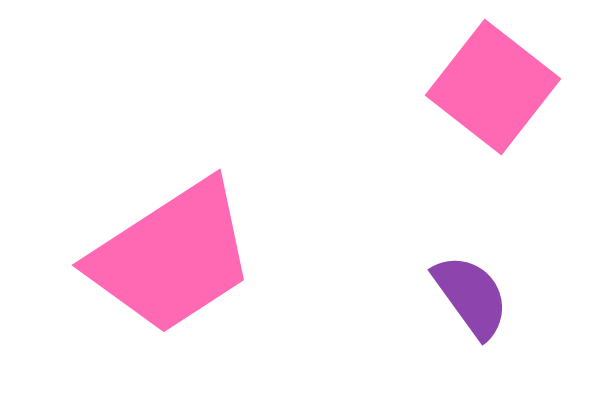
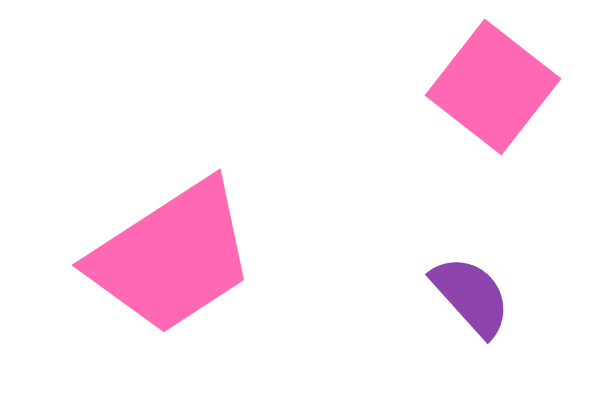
purple semicircle: rotated 6 degrees counterclockwise
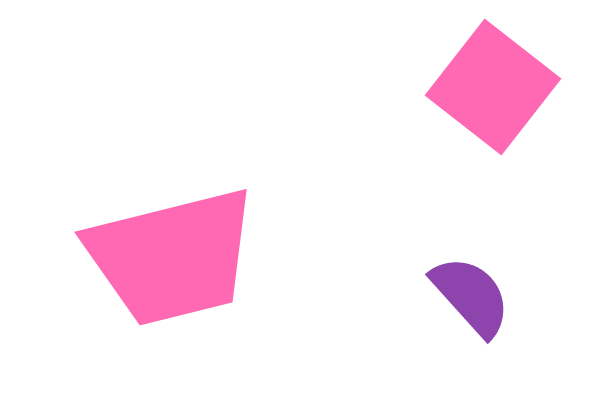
pink trapezoid: rotated 19 degrees clockwise
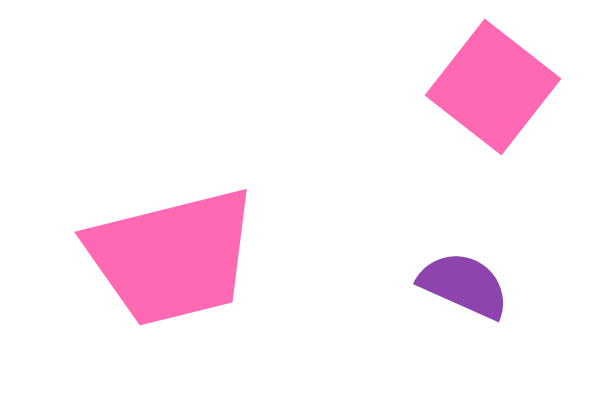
purple semicircle: moved 7 px left, 11 px up; rotated 24 degrees counterclockwise
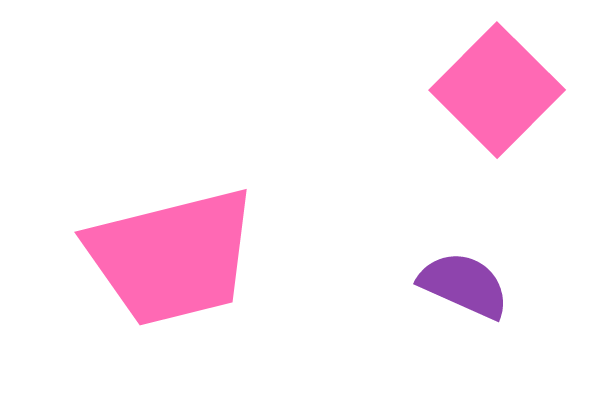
pink square: moved 4 px right, 3 px down; rotated 7 degrees clockwise
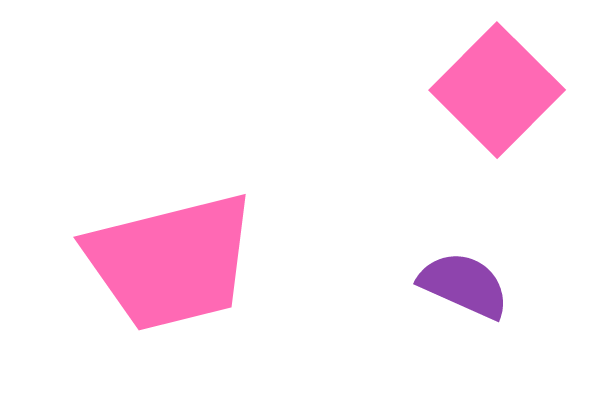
pink trapezoid: moved 1 px left, 5 px down
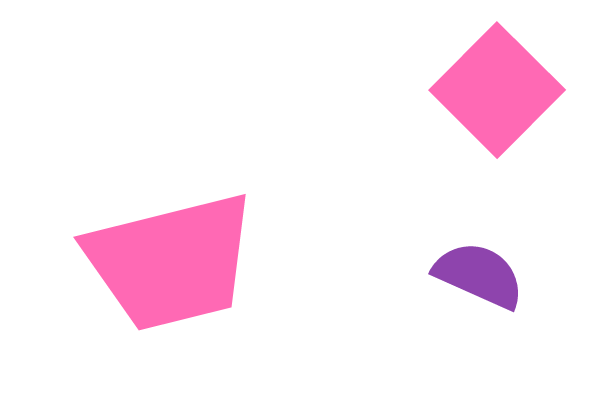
purple semicircle: moved 15 px right, 10 px up
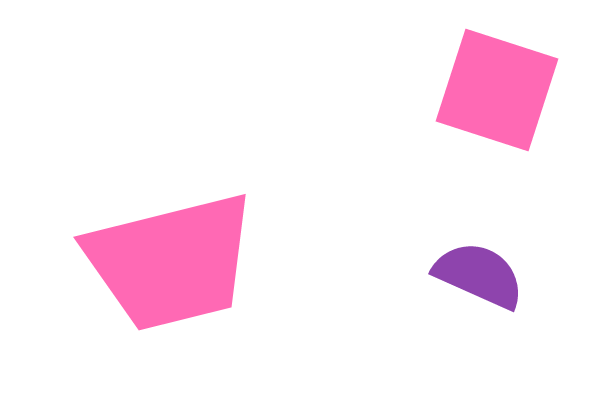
pink square: rotated 27 degrees counterclockwise
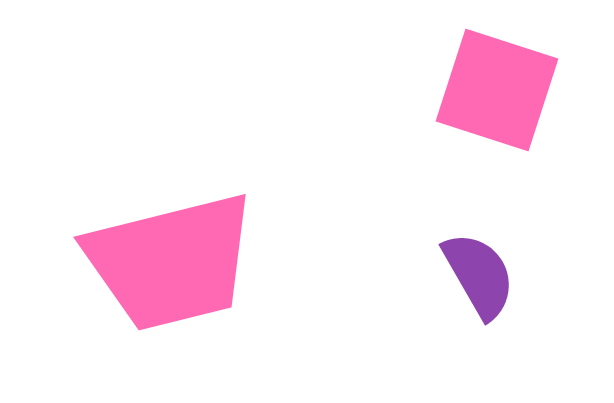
purple semicircle: rotated 36 degrees clockwise
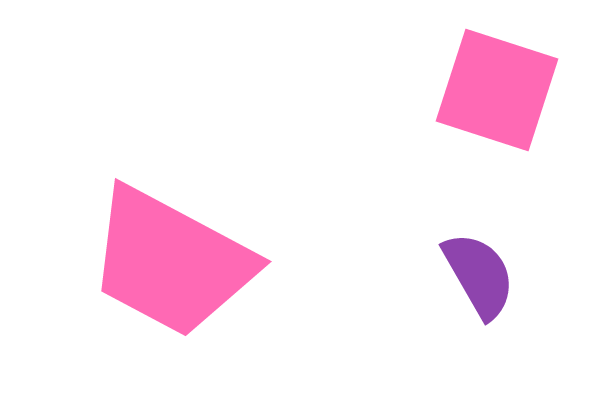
pink trapezoid: rotated 42 degrees clockwise
